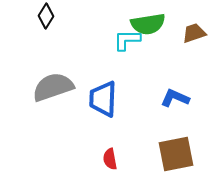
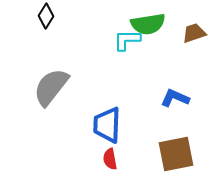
gray semicircle: moved 2 px left; rotated 33 degrees counterclockwise
blue trapezoid: moved 4 px right, 26 px down
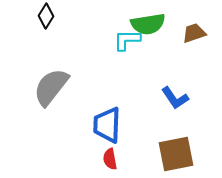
blue L-shape: rotated 148 degrees counterclockwise
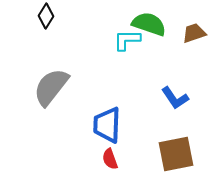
green semicircle: moved 1 px right; rotated 152 degrees counterclockwise
red semicircle: rotated 10 degrees counterclockwise
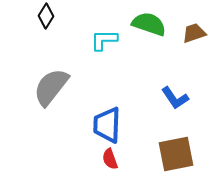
cyan L-shape: moved 23 px left
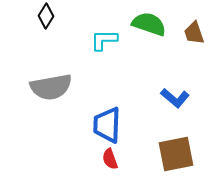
brown trapezoid: rotated 90 degrees counterclockwise
gray semicircle: rotated 138 degrees counterclockwise
blue L-shape: rotated 16 degrees counterclockwise
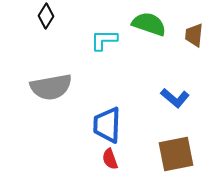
brown trapezoid: moved 2 px down; rotated 25 degrees clockwise
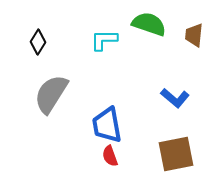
black diamond: moved 8 px left, 26 px down
gray semicircle: moved 7 px down; rotated 132 degrees clockwise
blue trapezoid: rotated 12 degrees counterclockwise
red semicircle: moved 3 px up
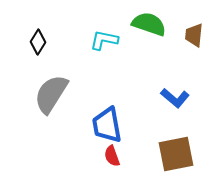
cyan L-shape: rotated 12 degrees clockwise
red semicircle: moved 2 px right
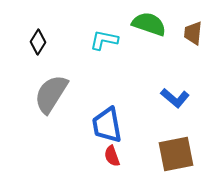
brown trapezoid: moved 1 px left, 2 px up
